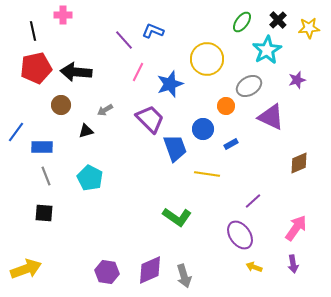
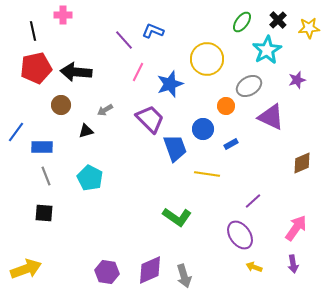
brown diamond at (299, 163): moved 3 px right
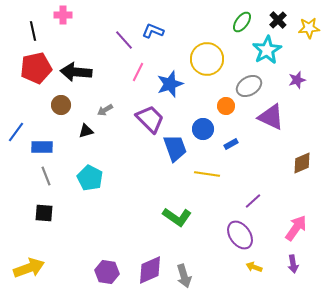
yellow arrow at (26, 269): moved 3 px right, 1 px up
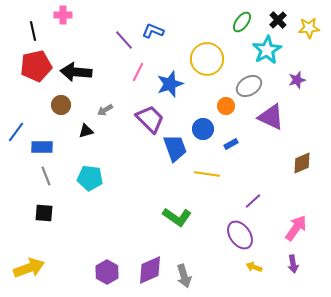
red pentagon at (36, 68): moved 2 px up
cyan pentagon at (90, 178): rotated 20 degrees counterclockwise
purple hexagon at (107, 272): rotated 20 degrees clockwise
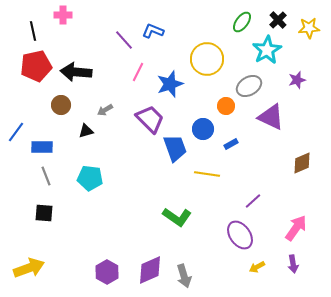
yellow arrow at (254, 267): moved 3 px right; rotated 49 degrees counterclockwise
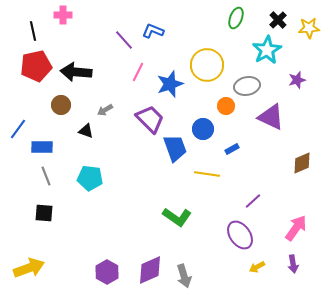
green ellipse at (242, 22): moved 6 px left, 4 px up; rotated 15 degrees counterclockwise
yellow circle at (207, 59): moved 6 px down
gray ellipse at (249, 86): moved 2 px left; rotated 20 degrees clockwise
black triangle at (86, 131): rotated 35 degrees clockwise
blue line at (16, 132): moved 2 px right, 3 px up
blue rectangle at (231, 144): moved 1 px right, 5 px down
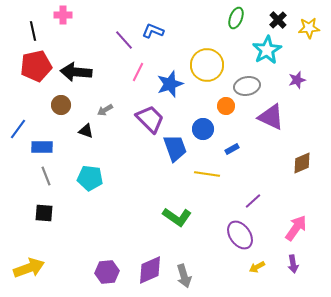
purple hexagon at (107, 272): rotated 25 degrees clockwise
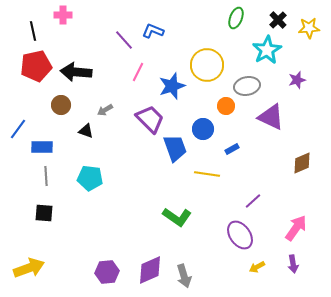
blue star at (170, 84): moved 2 px right, 2 px down
gray line at (46, 176): rotated 18 degrees clockwise
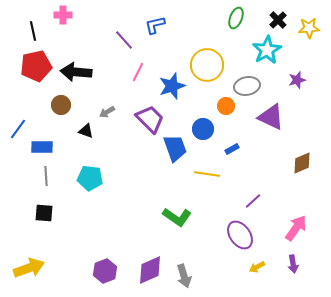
blue L-shape at (153, 31): moved 2 px right, 6 px up; rotated 35 degrees counterclockwise
gray arrow at (105, 110): moved 2 px right, 2 px down
purple hexagon at (107, 272): moved 2 px left, 1 px up; rotated 15 degrees counterclockwise
